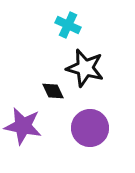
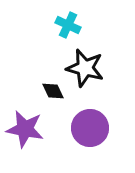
purple star: moved 2 px right, 3 px down
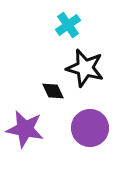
cyan cross: rotated 30 degrees clockwise
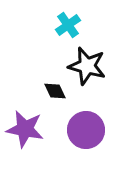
black star: moved 2 px right, 2 px up
black diamond: moved 2 px right
purple circle: moved 4 px left, 2 px down
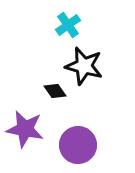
black star: moved 3 px left
black diamond: rotated 10 degrees counterclockwise
purple circle: moved 8 px left, 15 px down
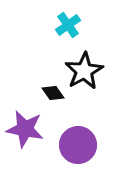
black star: moved 5 px down; rotated 27 degrees clockwise
black diamond: moved 2 px left, 2 px down
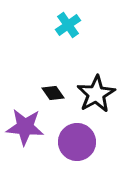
black star: moved 12 px right, 23 px down
purple star: moved 2 px up; rotated 6 degrees counterclockwise
purple circle: moved 1 px left, 3 px up
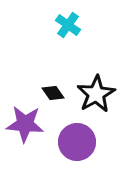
cyan cross: rotated 20 degrees counterclockwise
purple star: moved 3 px up
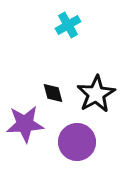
cyan cross: rotated 25 degrees clockwise
black diamond: rotated 20 degrees clockwise
purple star: rotated 9 degrees counterclockwise
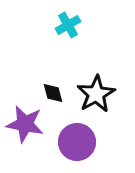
purple star: rotated 15 degrees clockwise
